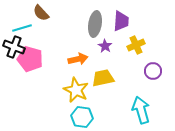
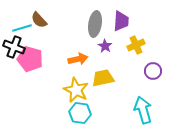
brown semicircle: moved 2 px left, 7 px down
cyan arrow: moved 2 px right
cyan hexagon: moved 2 px left, 4 px up
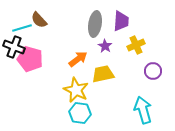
orange arrow: rotated 24 degrees counterclockwise
yellow trapezoid: moved 4 px up
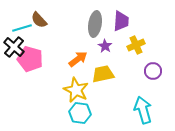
black cross: rotated 20 degrees clockwise
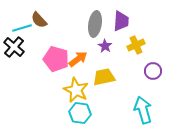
pink pentagon: moved 26 px right
yellow trapezoid: moved 1 px right, 3 px down
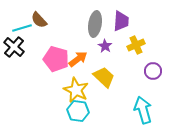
yellow trapezoid: rotated 55 degrees clockwise
cyan hexagon: moved 2 px left, 2 px up
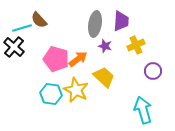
purple star: rotated 16 degrees counterclockwise
cyan hexagon: moved 27 px left, 17 px up
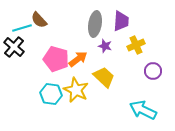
cyan arrow: rotated 48 degrees counterclockwise
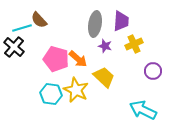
yellow cross: moved 2 px left, 1 px up
orange arrow: rotated 78 degrees clockwise
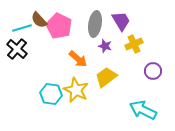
purple trapezoid: rotated 35 degrees counterclockwise
black cross: moved 3 px right, 2 px down
pink pentagon: moved 3 px right, 33 px up; rotated 10 degrees clockwise
yellow trapezoid: moved 2 px right; rotated 80 degrees counterclockwise
